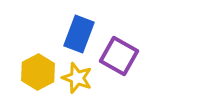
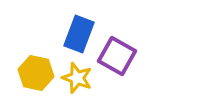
purple square: moved 2 px left
yellow hexagon: moved 2 px left, 1 px down; rotated 20 degrees counterclockwise
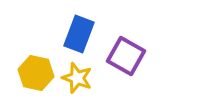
purple square: moved 9 px right
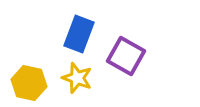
yellow hexagon: moved 7 px left, 10 px down
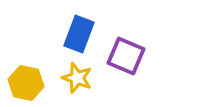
purple square: rotated 6 degrees counterclockwise
yellow hexagon: moved 3 px left
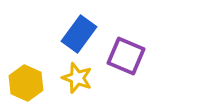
blue rectangle: rotated 15 degrees clockwise
yellow hexagon: rotated 12 degrees clockwise
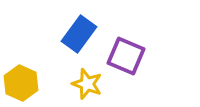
yellow star: moved 10 px right, 6 px down
yellow hexagon: moved 5 px left
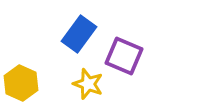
purple square: moved 2 px left
yellow star: moved 1 px right
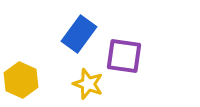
purple square: rotated 15 degrees counterclockwise
yellow hexagon: moved 3 px up
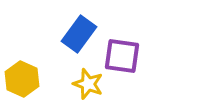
purple square: moved 2 px left
yellow hexagon: moved 1 px right, 1 px up
